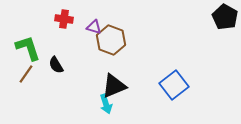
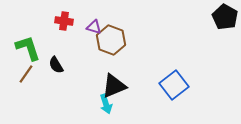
red cross: moved 2 px down
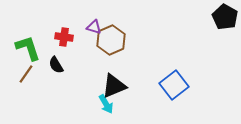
red cross: moved 16 px down
brown hexagon: rotated 16 degrees clockwise
cyan arrow: rotated 12 degrees counterclockwise
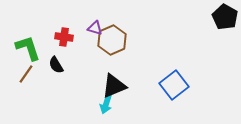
purple triangle: moved 1 px right, 1 px down
brown hexagon: moved 1 px right
cyan arrow: rotated 48 degrees clockwise
